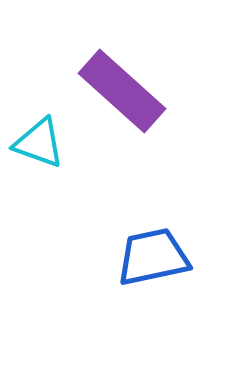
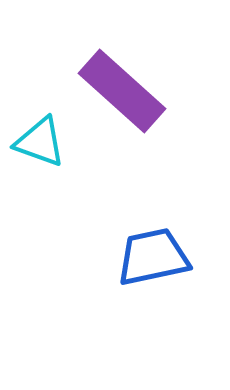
cyan triangle: moved 1 px right, 1 px up
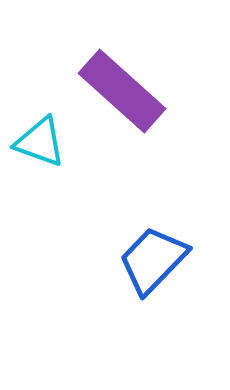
blue trapezoid: moved 3 px down; rotated 34 degrees counterclockwise
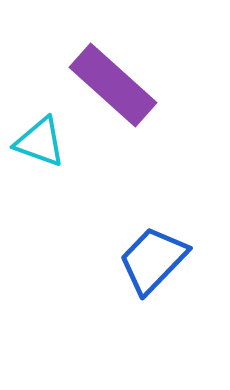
purple rectangle: moved 9 px left, 6 px up
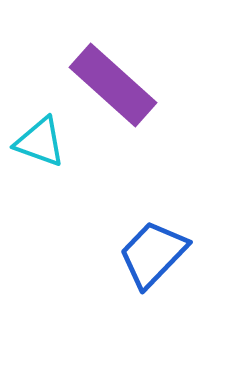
blue trapezoid: moved 6 px up
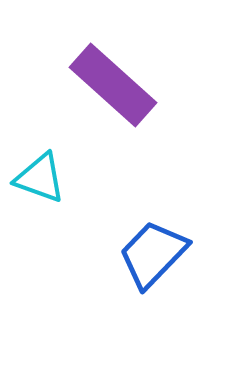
cyan triangle: moved 36 px down
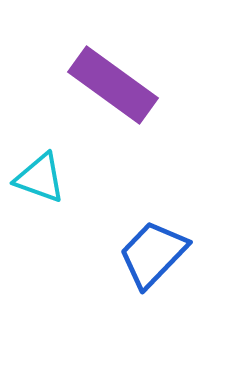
purple rectangle: rotated 6 degrees counterclockwise
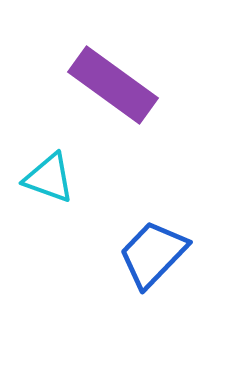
cyan triangle: moved 9 px right
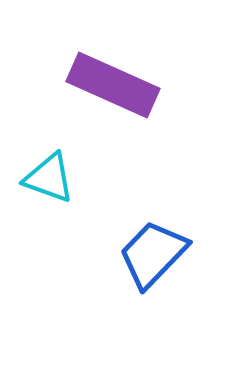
purple rectangle: rotated 12 degrees counterclockwise
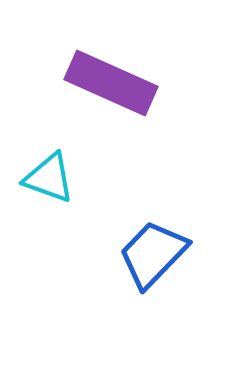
purple rectangle: moved 2 px left, 2 px up
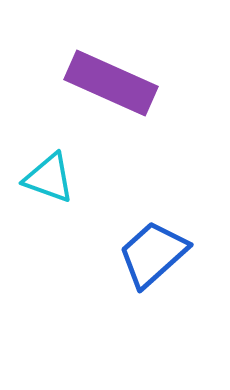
blue trapezoid: rotated 4 degrees clockwise
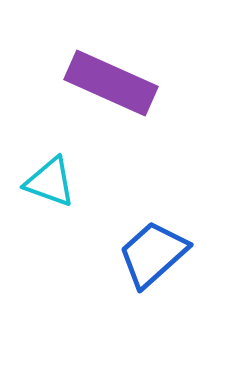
cyan triangle: moved 1 px right, 4 px down
